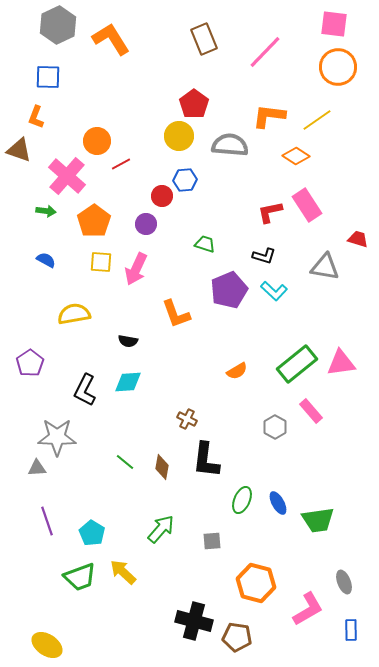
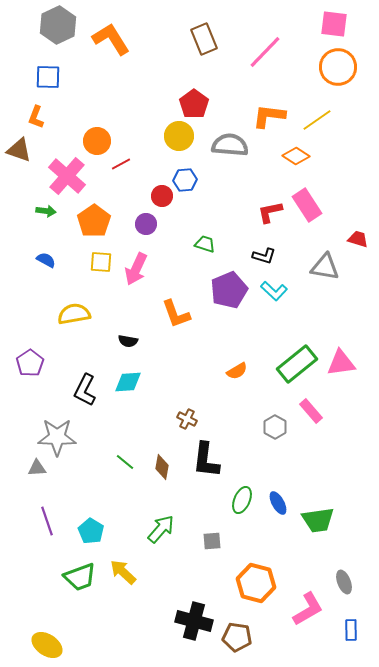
cyan pentagon at (92, 533): moved 1 px left, 2 px up
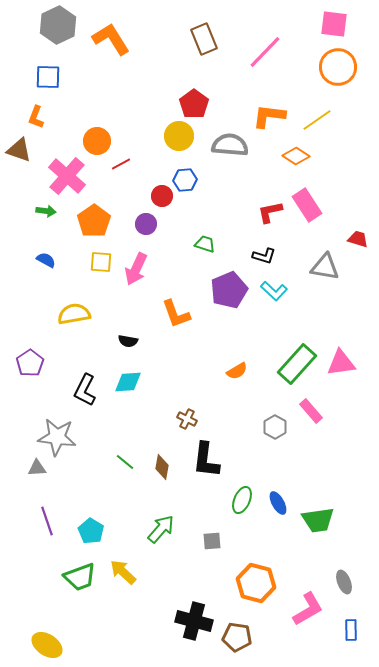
green rectangle at (297, 364): rotated 9 degrees counterclockwise
gray star at (57, 437): rotated 6 degrees clockwise
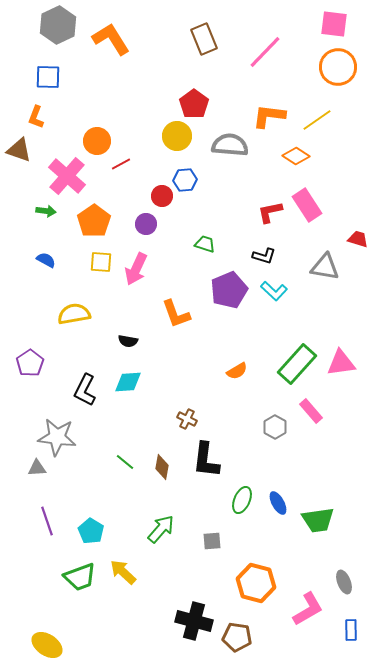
yellow circle at (179, 136): moved 2 px left
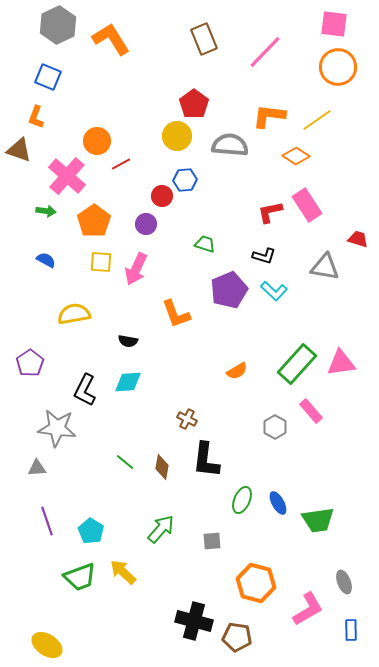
blue square at (48, 77): rotated 20 degrees clockwise
gray star at (57, 437): moved 9 px up
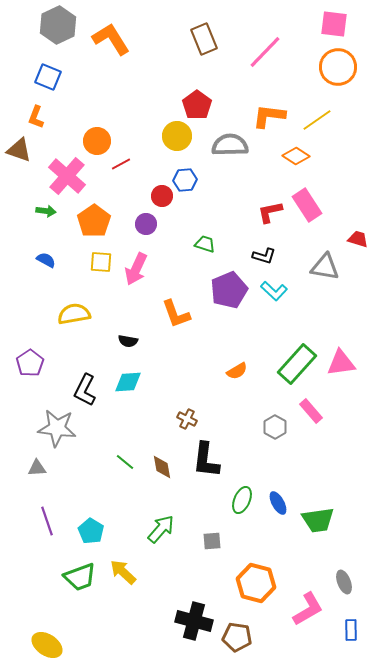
red pentagon at (194, 104): moved 3 px right, 1 px down
gray semicircle at (230, 145): rotated 6 degrees counterclockwise
brown diamond at (162, 467): rotated 20 degrees counterclockwise
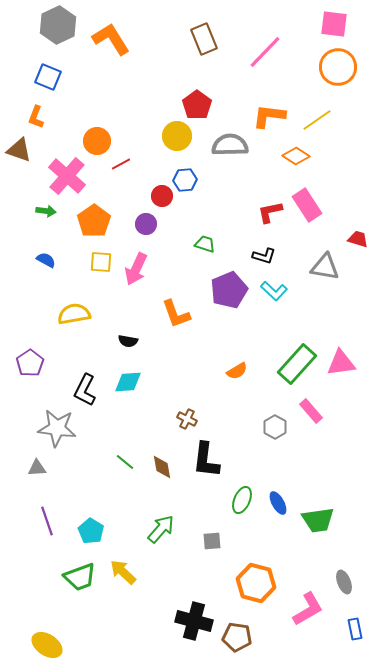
blue rectangle at (351, 630): moved 4 px right, 1 px up; rotated 10 degrees counterclockwise
